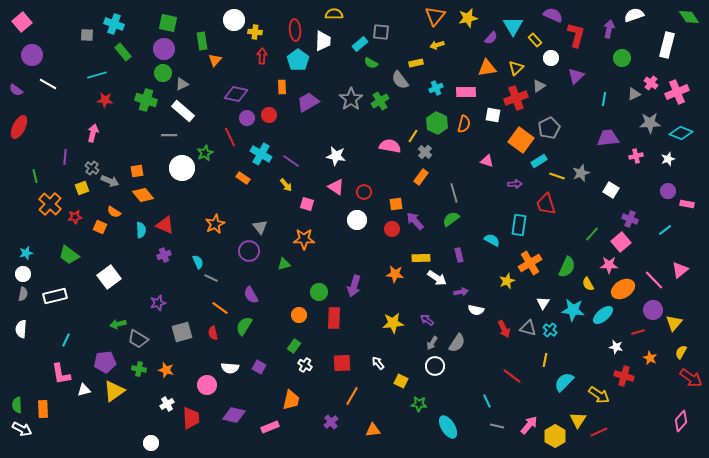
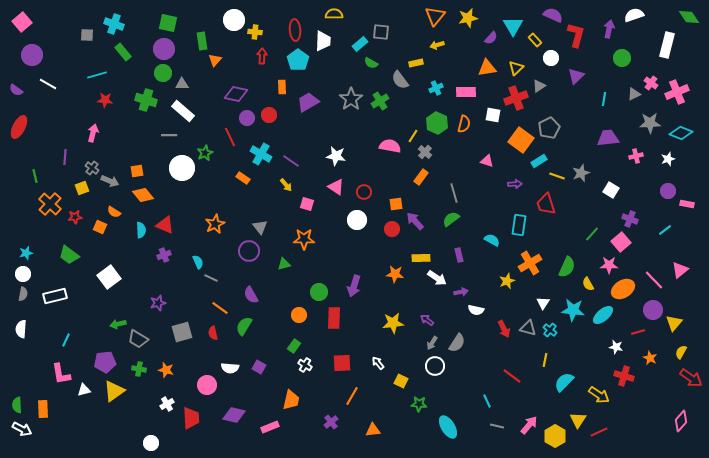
gray triangle at (182, 84): rotated 24 degrees clockwise
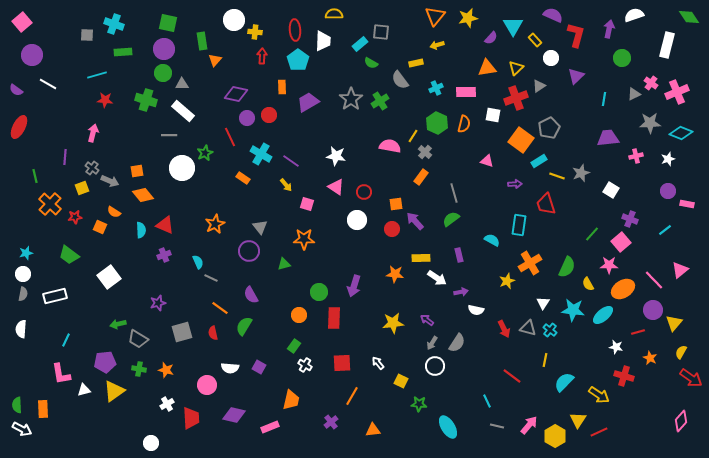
green rectangle at (123, 52): rotated 54 degrees counterclockwise
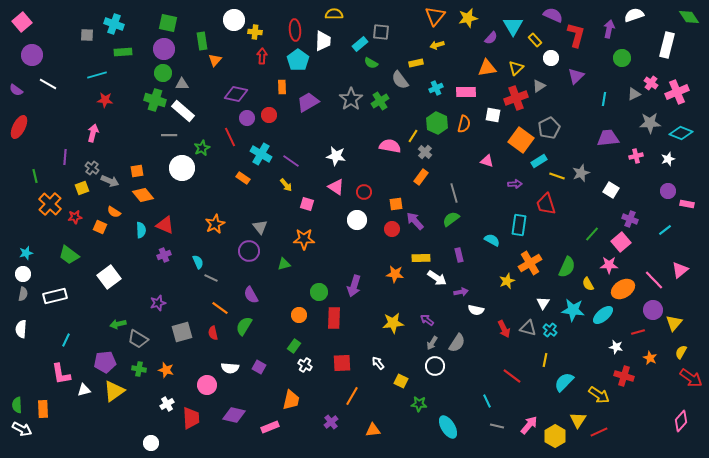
green cross at (146, 100): moved 9 px right
green star at (205, 153): moved 3 px left, 5 px up
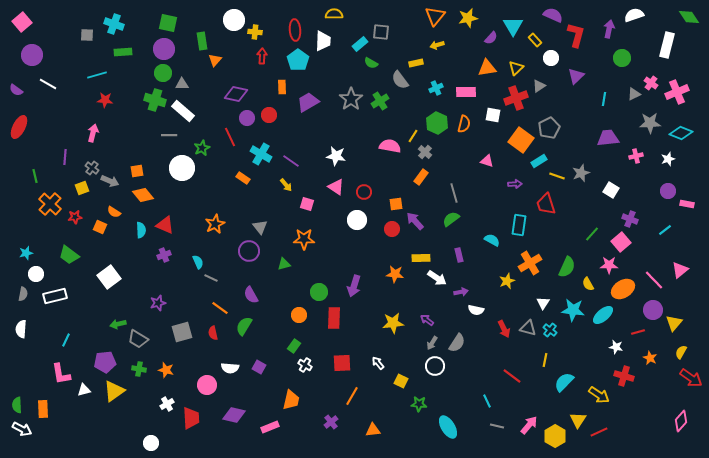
white circle at (23, 274): moved 13 px right
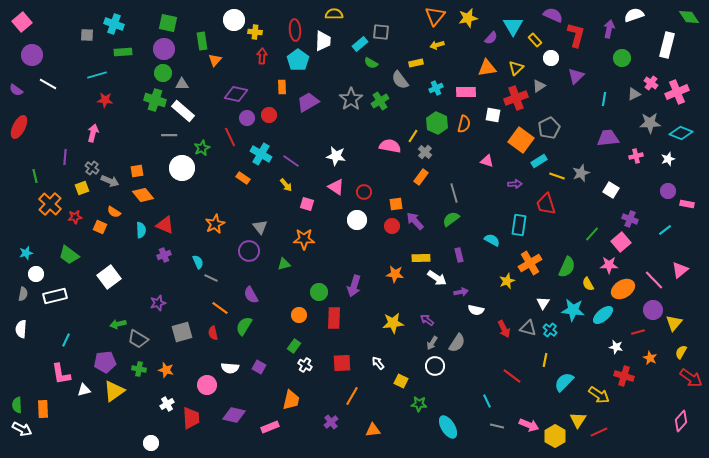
red circle at (392, 229): moved 3 px up
pink arrow at (529, 425): rotated 72 degrees clockwise
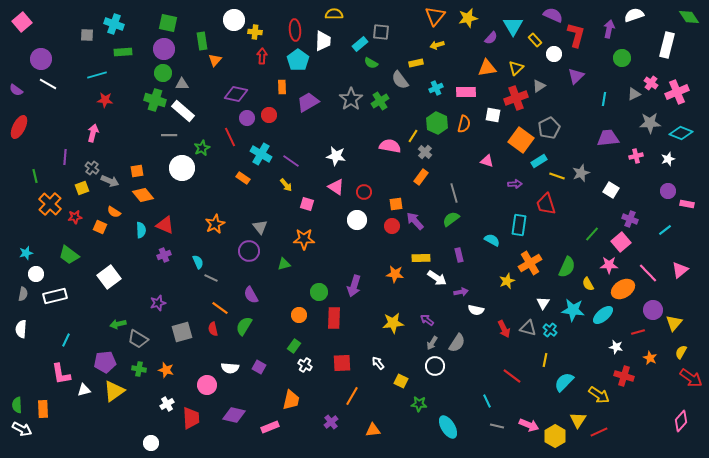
purple circle at (32, 55): moved 9 px right, 4 px down
white circle at (551, 58): moved 3 px right, 4 px up
pink line at (654, 280): moved 6 px left, 7 px up
red semicircle at (213, 333): moved 4 px up
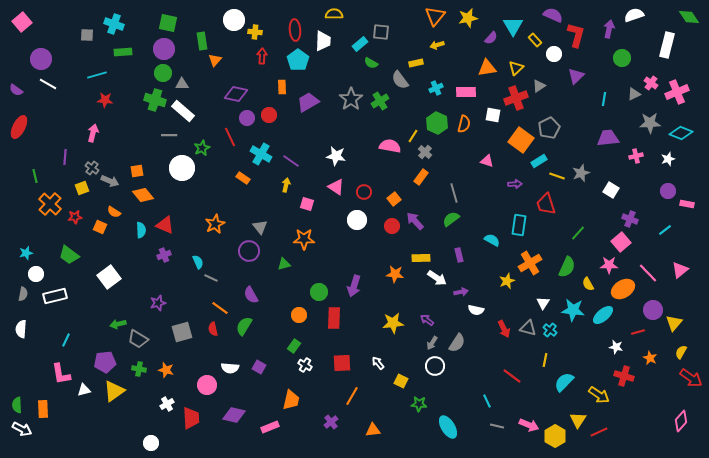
yellow arrow at (286, 185): rotated 128 degrees counterclockwise
orange square at (396, 204): moved 2 px left, 5 px up; rotated 32 degrees counterclockwise
green line at (592, 234): moved 14 px left, 1 px up
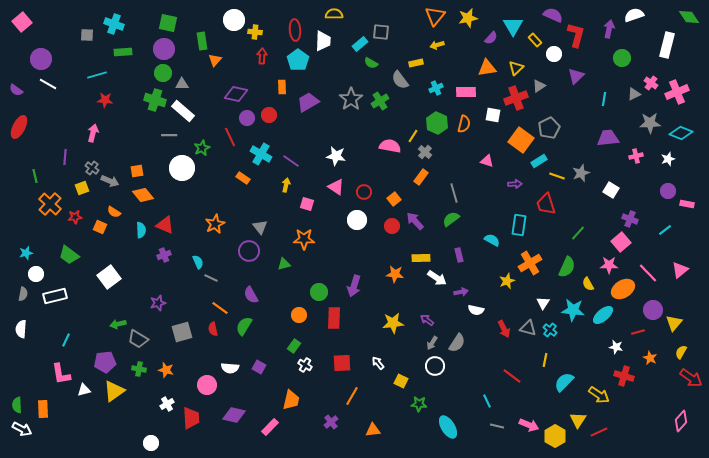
pink rectangle at (270, 427): rotated 24 degrees counterclockwise
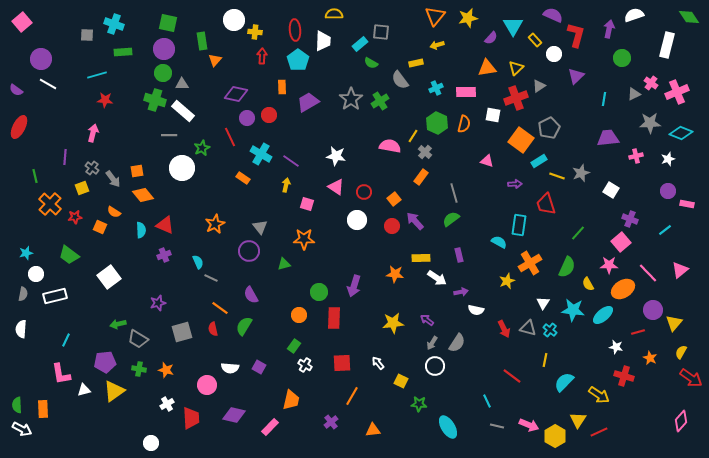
gray arrow at (110, 181): moved 3 px right, 2 px up; rotated 30 degrees clockwise
cyan semicircle at (492, 240): moved 7 px right, 2 px down
